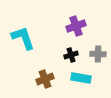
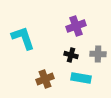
black cross: rotated 32 degrees clockwise
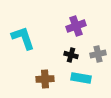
gray cross: rotated 14 degrees counterclockwise
brown cross: rotated 18 degrees clockwise
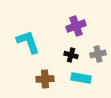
cyan L-shape: moved 5 px right, 4 px down
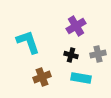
purple cross: rotated 12 degrees counterclockwise
brown cross: moved 3 px left, 2 px up; rotated 18 degrees counterclockwise
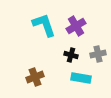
cyan L-shape: moved 16 px right, 17 px up
brown cross: moved 7 px left
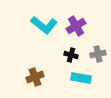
cyan L-shape: rotated 148 degrees clockwise
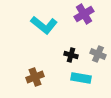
purple cross: moved 8 px right, 12 px up
gray cross: rotated 35 degrees clockwise
